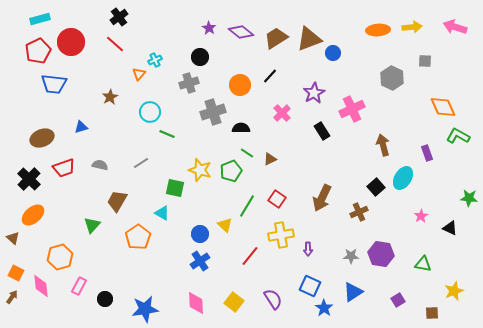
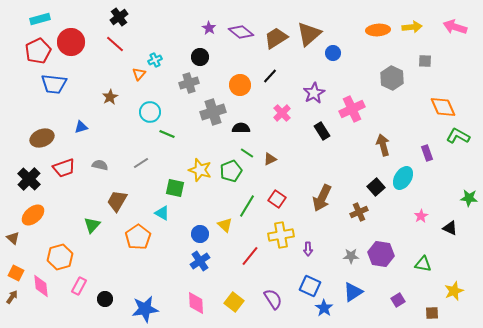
brown triangle at (309, 39): moved 5 px up; rotated 20 degrees counterclockwise
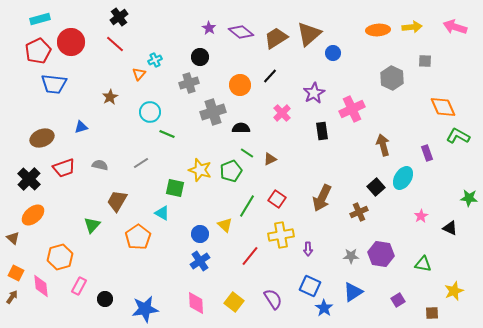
black rectangle at (322, 131): rotated 24 degrees clockwise
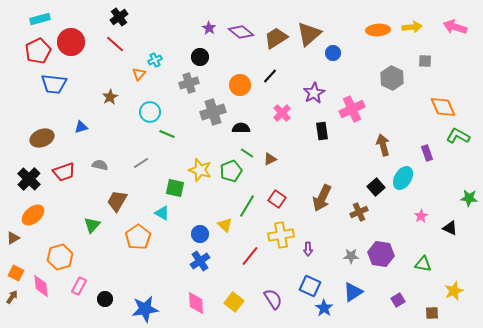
red trapezoid at (64, 168): moved 4 px down
brown triangle at (13, 238): rotated 48 degrees clockwise
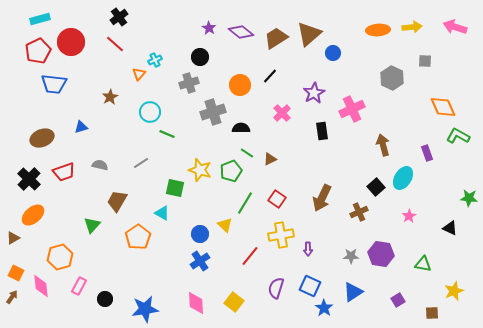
green line at (247, 206): moved 2 px left, 3 px up
pink star at (421, 216): moved 12 px left
purple semicircle at (273, 299): moved 3 px right, 11 px up; rotated 130 degrees counterclockwise
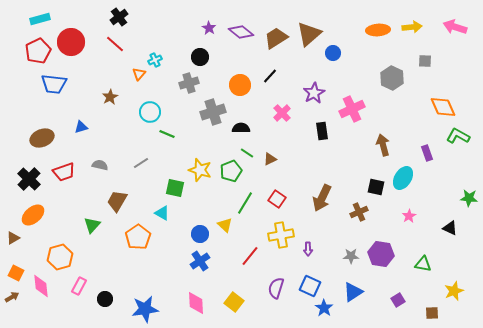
black square at (376, 187): rotated 36 degrees counterclockwise
brown arrow at (12, 297): rotated 24 degrees clockwise
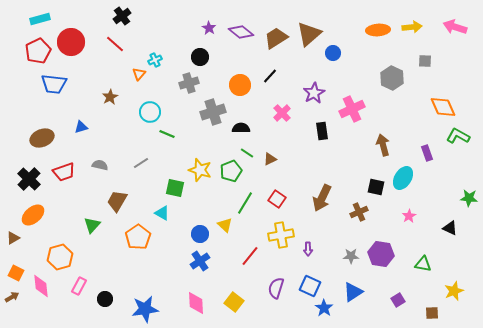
black cross at (119, 17): moved 3 px right, 1 px up
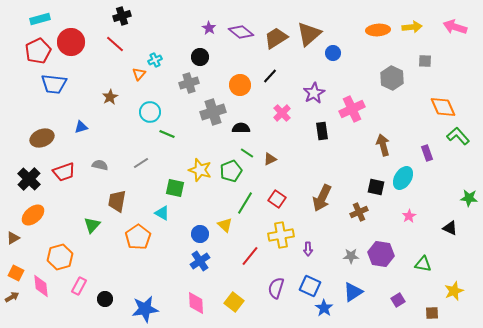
black cross at (122, 16): rotated 18 degrees clockwise
green L-shape at (458, 136): rotated 20 degrees clockwise
brown trapezoid at (117, 201): rotated 20 degrees counterclockwise
